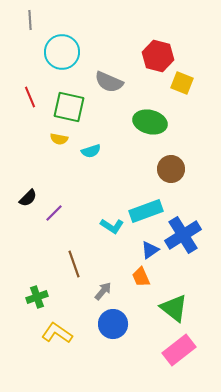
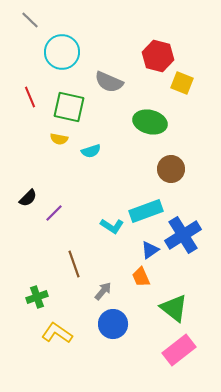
gray line: rotated 42 degrees counterclockwise
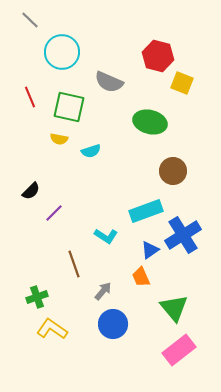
brown circle: moved 2 px right, 2 px down
black semicircle: moved 3 px right, 7 px up
cyan L-shape: moved 6 px left, 10 px down
green triangle: rotated 12 degrees clockwise
yellow L-shape: moved 5 px left, 4 px up
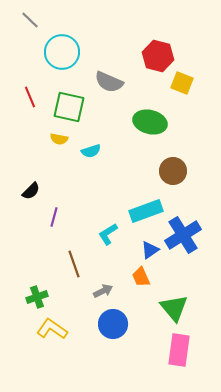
purple line: moved 4 px down; rotated 30 degrees counterclockwise
cyan L-shape: moved 2 px right, 2 px up; rotated 115 degrees clockwise
gray arrow: rotated 24 degrees clockwise
pink rectangle: rotated 44 degrees counterclockwise
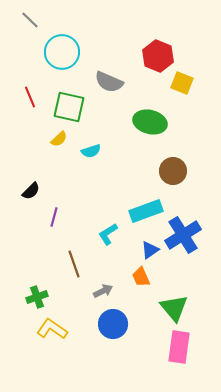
red hexagon: rotated 8 degrees clockwise
yellow semicircle: rotated 54 degrees counterclockwise
pink rectangle: moved 3 px up
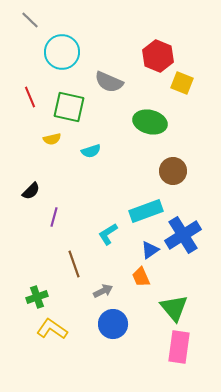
yellow semicircle: moved 7 px left; rotated 30 degrees clockwise
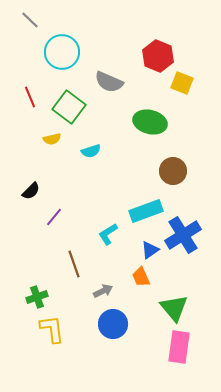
green square: rotated 24 degrees clockwise
purple line: rotated 24 degrees clockwise
yellow L-shape: rotated 48 degrees clockwise
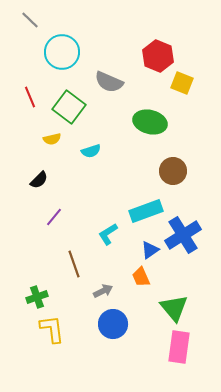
black semicircle: moved 8 px right, 11 px up
